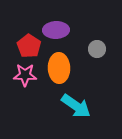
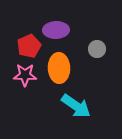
red pentagon: rotated 15 degrees clockwise
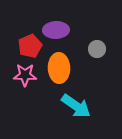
red pentagon: moved 1 px right
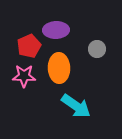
red pentagon: moved 1 px left
pink star: moved 1 px left, 1 px down
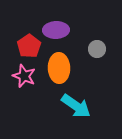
red pentagon: rotated 10 degrees counterclockwise
pink star: rotated 20 degrees clockwise
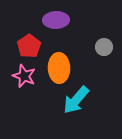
purple ellipse: moved 10 px up
gray circle: moved 7 px right, 2 px up
cyan arrow: moved 6 px up; rotated 96 degrees clockwise
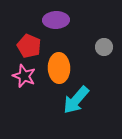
red pentagon: rotated 15 degrees counterclockwise
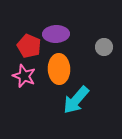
purple ellipse: moved 14 px down
orange ellipse: moved 1 px down
